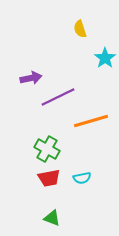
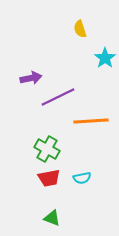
orange line: rotated 12 degrees clockwise
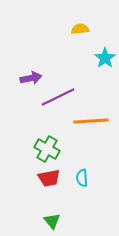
yellow semicircle: rotated 102 degrees clockwise
cyan semicircle: rotated 96 degrees clockwise
green triangle: moved 3 px down; rotated 30 degrees clockwise
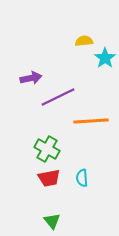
yellow semicircle: moved 4 px right, 12 px down
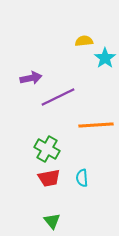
orange line: moved 5 px right, 4 px down
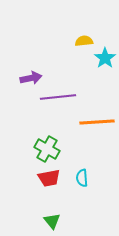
purple line: rotated 20 degrees clockwise
orange line: moved 1 px right, 3 px up
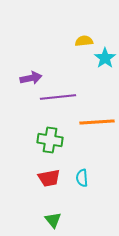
green cross: moved 3 px right, 9 px up; rotated 20 degrees counterclockwise
green triangle: moved 1 px right, 1 px up
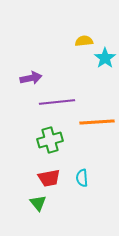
purple line: moved 1 px left, 5 px down
green cross: rotated 25 degrees counterclockwise
green triangle: moved 15 px left, 17 px up
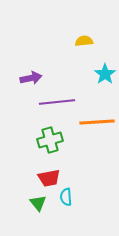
cyan star: moved 16 px down
cyan semicircle: moved 16 px left, 19 px down
